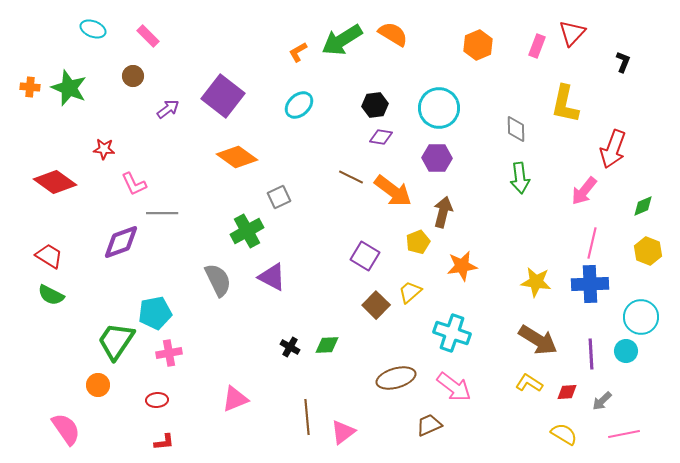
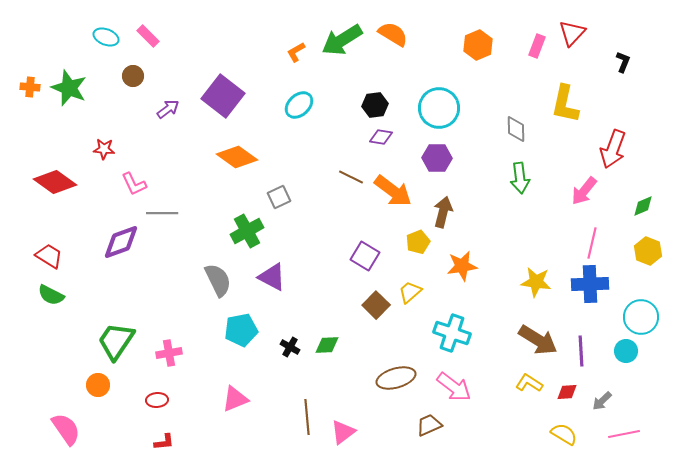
cyan ellipse at (93, 29): moved 13 px right, 8 px down
orange L-shape at (298, 52): moved 2 px left
cyan pentagon at (155, 313): moved 86 px right, 17 px down
purple line at (591, 354): moved 10 px left, 3 px up
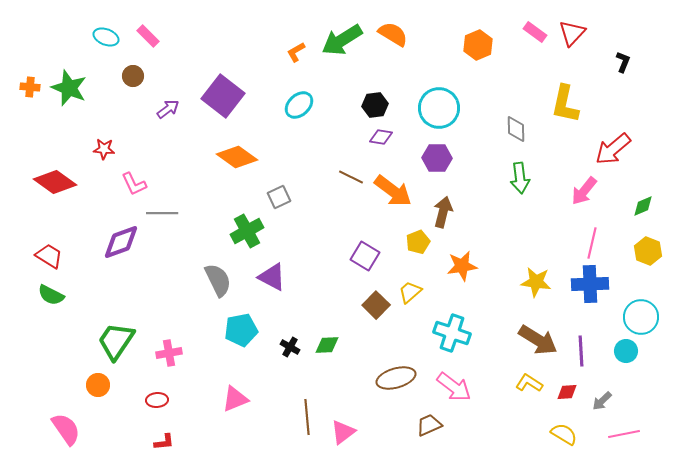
pink rectangle at (537, 46): moved 2 px left, 14 px up; rotated 75 degrees counterclockwise
red arrow at (613, 149): rotated 30 degrees clockwise
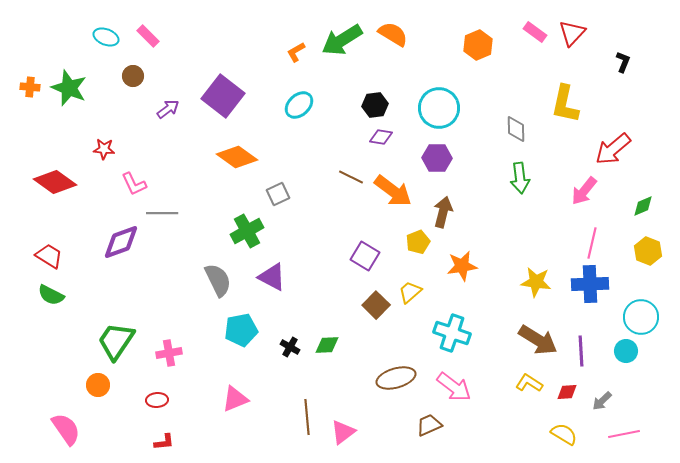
gray square at (279, 197): moved 1 px left, 3 px up
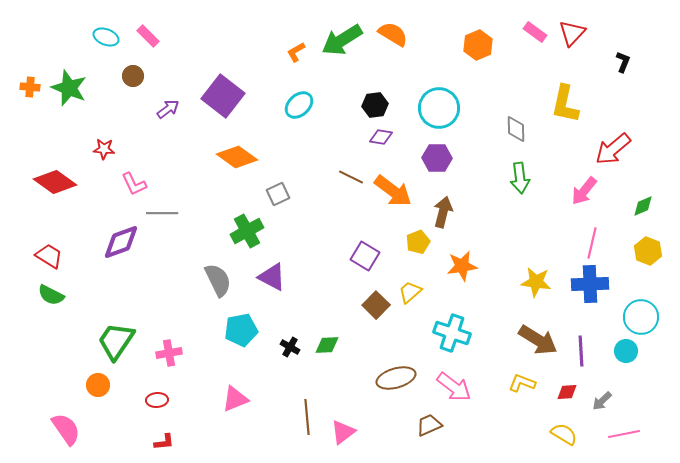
yellow L-shape at (529, 383): moved 7 px left; rotated 12 degrees counterclockwise
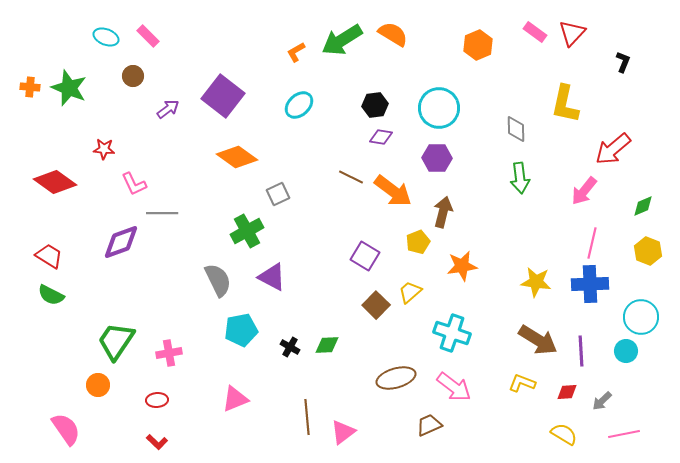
red L-shape at (164, 442): moved 7 px left; rotated 50 degrees clockwise
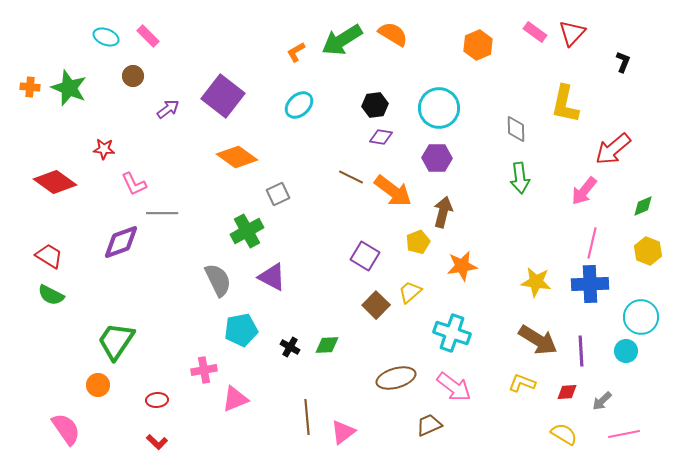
pink cross at (169, 353): moved 35 px right, 17 px down
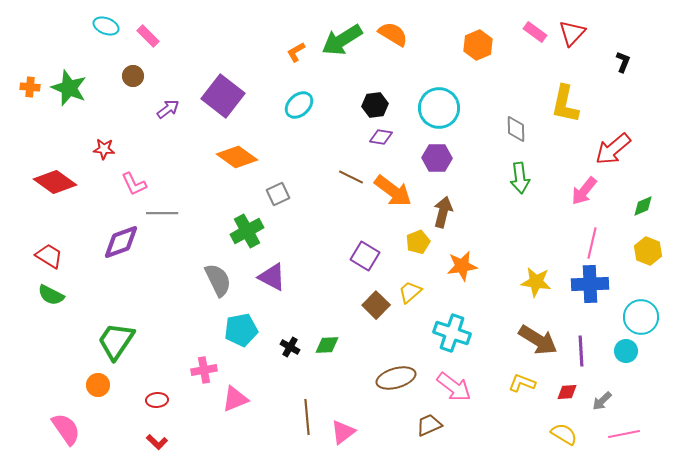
cyan ellipse at (106, 37): moved 11 px up
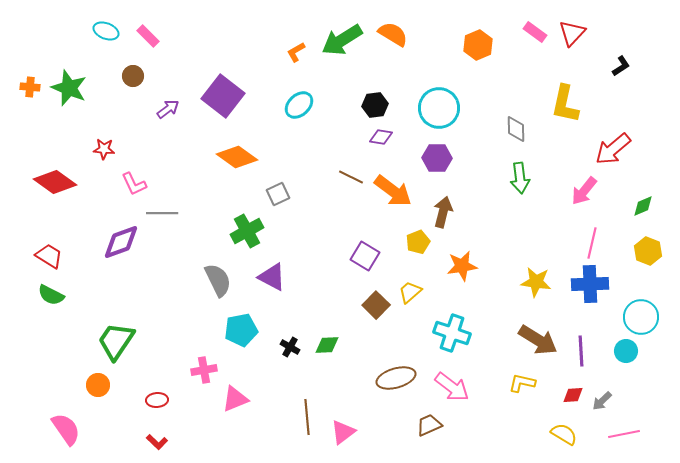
cyan ellipse at (106, 26): moved 5 px down
black L-shape at (623, 62): moved 2 px left, 4 px down; rotated 35 degrees clockwise
yellow L-shape at (522, 383): rotated 8 degrees counterclockwise
pink arrow at (454, 387): moved 2 px left
red diamond at (567, 392): moved 6 px right, 3 px down
